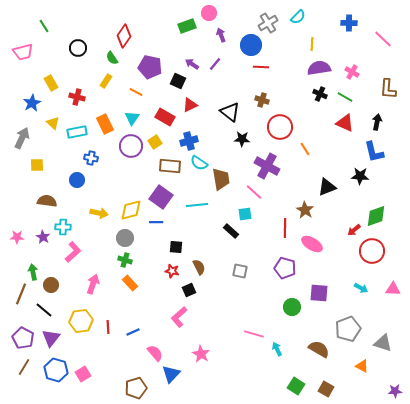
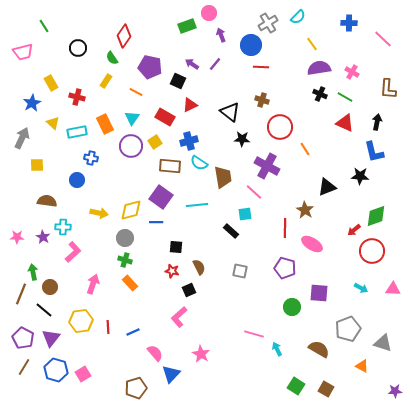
yellow line at (312, 44): rotated 40 degrees counterclockwise
brown trapezoid at (221, 179): moved 2 px right, 2 px up
brown circle at (51, 285): moved 1 px left, 2 px down
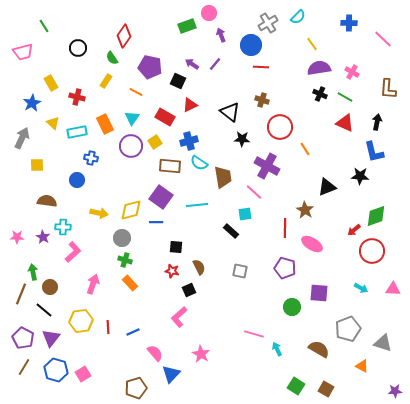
gray circle at (125, 238): moved 3 px left
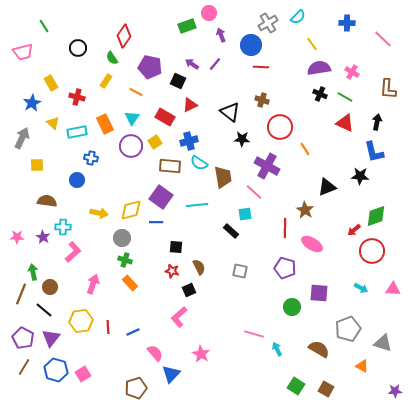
blue cross at (349, 23): moved 2 px left
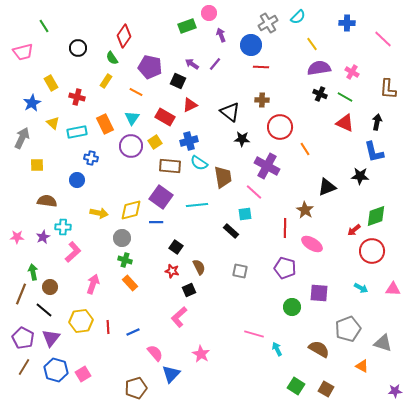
brown cross at (262, 100): rotated 16 degrees counterclockwise
purple star at (43, 237): rotated 16 degrees clockwise
black square at (176, 247): rotated 32 degrees clockwise
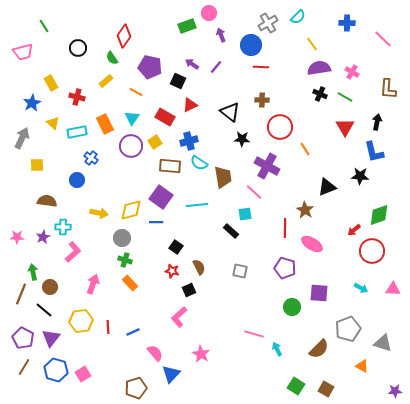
purple line at (215, 64): moved 1 px right, 3 px down
yellow rectangle at (106, 81): rotated 16 degrees clockwise
red triangle at (345, 123): moved 4 px down; rotated 36 degrees clockwise
blue cross at (91, 158): rotated 24 degrees clockwise
green diamond at (376, 216): moved 3 px right, 1 px up
brown semicircle at (319, 349): rotated 105 degrees clockwise
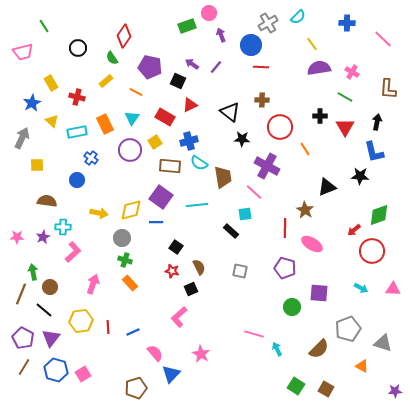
black cross at (320, 94): moved 22 px down; rotated 24 degrees counterclockwise
yellow triangle at (53, 123): moved 1 px left, 2 px up
purple circle at (131, 146): moved 1 px left, 4 px down
black square at (189, 290): moved 2 px right, 1 px up
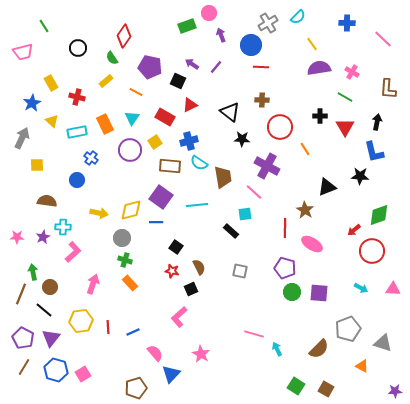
green circle at (292, 307): moved 15 px up
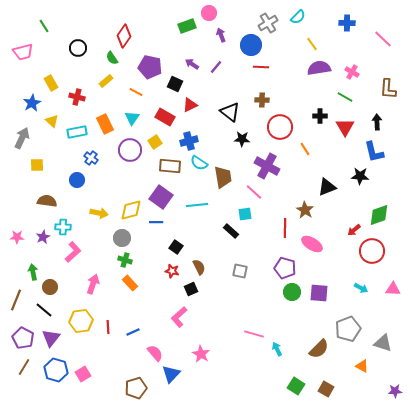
black square at (178, 81): moved 3 px left, 3 px down
black arrow at (377, 122): rotated 14 degrees counterclockwise
brown line at (21, 294): moved 5 px left, 6 px down
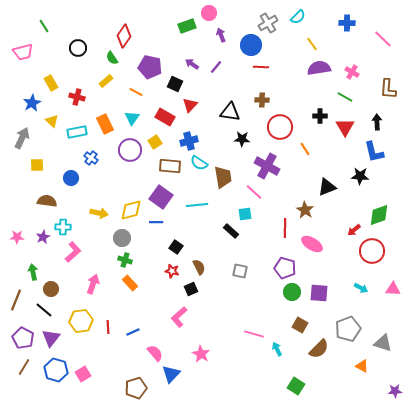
red triangle at (190, 105): rotated 21 degrees counterclockwise
black triangle at (230, 112): rotated 30 degrees counterclockwise
blue circle at (77, 180): moved 6 px left, 2 px up
brown circle at (50, 287): moved 1 px right, 2 px down
brown square at (326, 389): moved 26 px left, 64 px up
